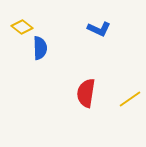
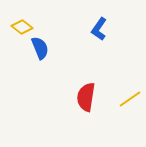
blue L-shape: rotated 100 degrees clockwise
blue semicircle: rotated 20 degrees counterclockwise
red semicircle: moved 4 px down
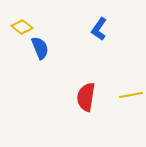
yellow line: moved 1 px right, 4 px up; rotated 25 degrees clockwise
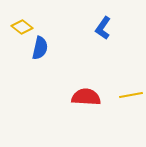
blue L-shape: moved 4 px right, 1 px up
blue semicircle: rotated 35 degrees clockwise
red semicircle: rotated 84 degrees clockwise
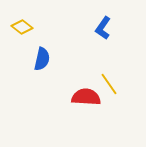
blue semicircle: moved 2 px right, 11 px down
yellow line: moved 22 px left, 11 px up; rotated 65 degrees clockwise
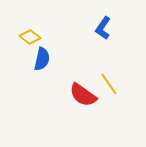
yellow diamond: moved 8 px right, 10 px down
red semicircle: moved 3 px left, 2 px up; rotated 148 degrees counterclockwise
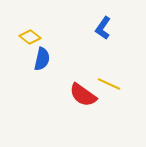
yellow line: rotated 30 degrees counterclockwise
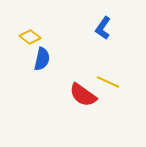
yellow line: moved 1 px left, 2 px up
